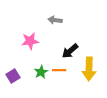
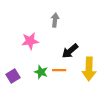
gray arrow: rotated 88 degrees clockwise
green star: rotated 24 degrees counterclockwise
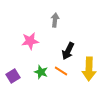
black arrow: moved 2 px left; rotated 24 degrees counterclockwise
orange line: moved 2 px right, 1 px down; rotated 32 degrees clockwise
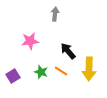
gray arrow: moved 6 px up
black arrow: rotated 114 degrees clockwise
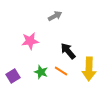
gray arrow: moved 2 px down; rotated 56 degrees clockwise
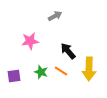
purple square: moved 1 px right; rotated 24 degrees clockwise
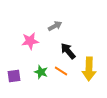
gray arrow: moved 10 px down
